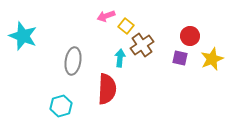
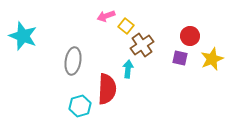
cyan arrow: moved 8 px right, 11 px down
cyan hexagon: moved 19 px right
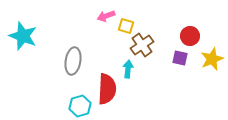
yellow square: rotated 21 degrees counterclockwise
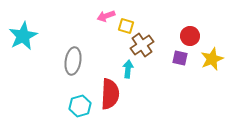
cyan star: rotated 24 degrees clockwise
red semicircle: moved 3 px right, 5 px down
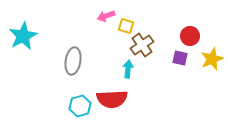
red semicircle: moved 2 px right, 5 px down; rotated 84 degrees clockwise
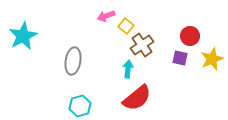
yellow square: rotated 21 degrees clockwise
red semicircle: moved 25 px right, 1 px up; rotated 36 degrees counterclockwise
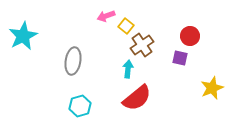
yellow star: moved 29 px down
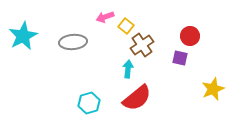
pink arrow: moved 1 px left, 1 px down
gray ellipse: moved 19 px up; rotated 76 degrees clockwise
yellow star: moved 1 px right, 1 px down
cyan hexagon: moved 9 px right, 3 px up
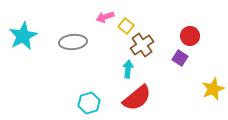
purple square: rotated 21 degrees clockwise
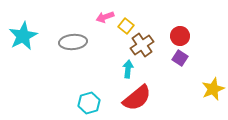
red circle: moved 10 px left
